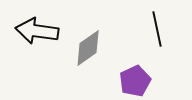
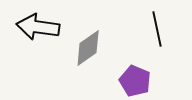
black arrow: moved 1 px right, 4 px up
purple pentagon: rotated 24 degrees counterclockwise
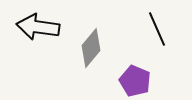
black line: rotated 12 degrees counterclockwise
gray diamond: moved 3 px right; rotated 15 degrees counterclockwise
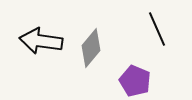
black arrow: moved 3 px right, 14 px down
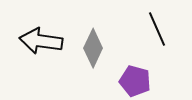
gray diamond: moved 2 px right; rotated 15 degrees counterclockwise
purple pentagon: rotated 8 degrees counterclockwise
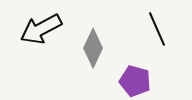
black arrow: moved 12 px up; rotated 36 degrees counterclockwise
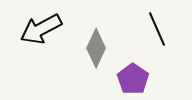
gray diamond: moved 3 px right
purple pentagon: moved 2 px left, 2 px up; rotated 20 degrees clockwise
